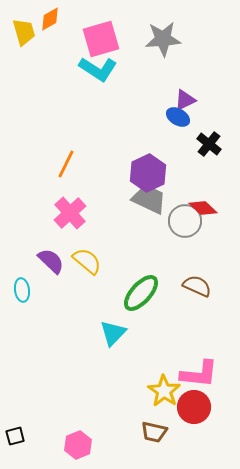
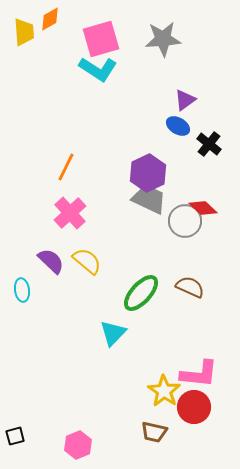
yellow trapezoid: rotated 12 degrees clockwise
purple triangle: rotated 10 degrees counterclockwise
blue ellipse: moved 9 px down
orange line: moved 3 px down
brown semicircle: moved 7 px left, 1 px down
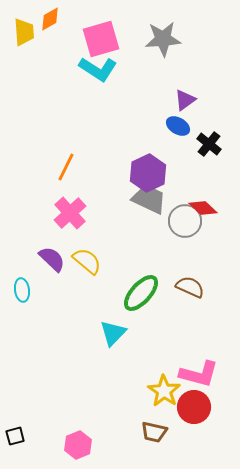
purple semicircle: moved 1 px right, 2 px up
pink L-shape: rotated 9 degrees clockwise
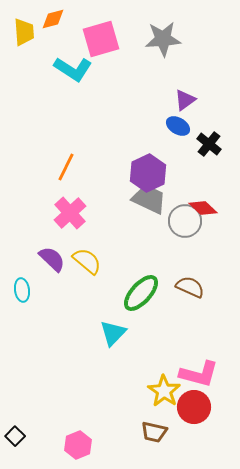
orange diamond: moved 3 px right; rotated 15 degrees clockwise
cyan L-shape: moved 25 px left
black square: rotated 30 degrees counterclockwise
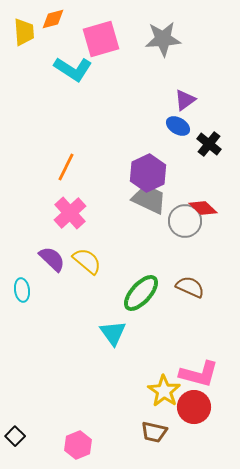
cyan triangle: rotated 20 degrees counterclockwise
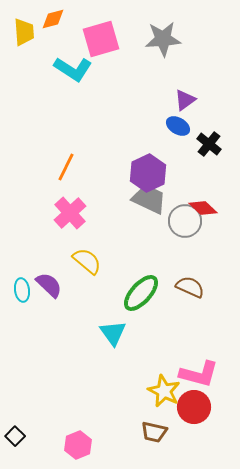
purple semicircle: moved 3 px left, 26 px down
yellow star: rotated 8 degrees counterclockwise
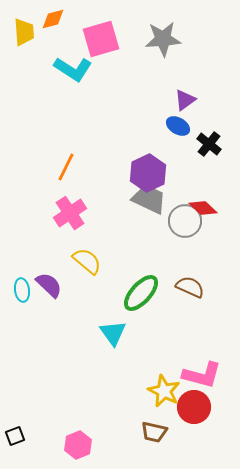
pink cross: rotated 8 degrees clockwise
pink L-shape: moved 3 px right, 1 px down
black square: rotated 24 degrees clockwise
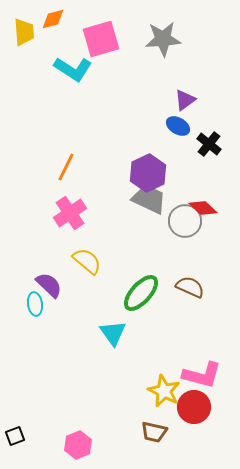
cyan ellipse: moved 13 px right, 14 px down
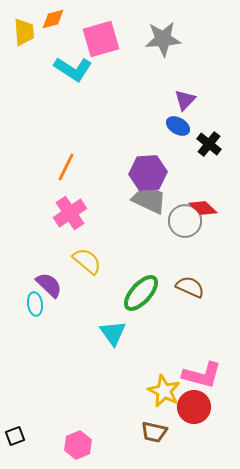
purple triangle: rotated 10 degrees counterclockwise
purple hexagon: rotated 21 degrees clockwise
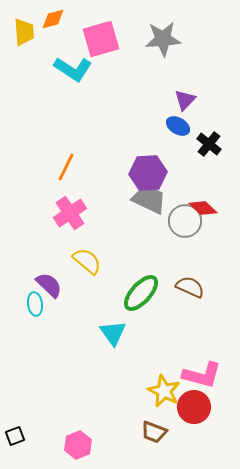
brown trapezoid: rotated 8 degrees clockwise
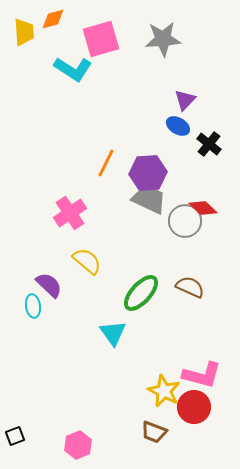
orange line: moved 40 px right, 4 px up
cyan ellipse: moved 2 px left, 2 px down
